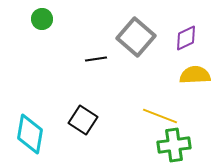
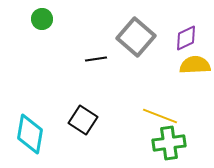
yellow semicircle: moved 10 px up
green cross: moved 5 px left, 2 px up
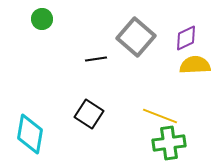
black square: moved 6 px right, 6 px up
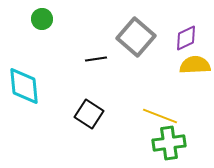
cyan diamond: moved 6 px left, 48 px up; rotated 15 degrees counterclockwise
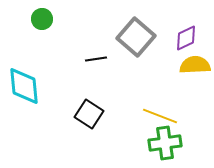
green cross: moved 4 px left
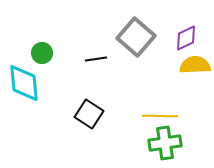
green circle: moved 34 px down
cyan diamond: moved 3 px up
yellow line: rotated 20 degrees counterclockwise
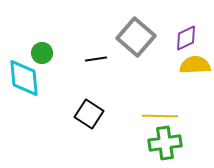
cyan diamond: moved 5 px up
